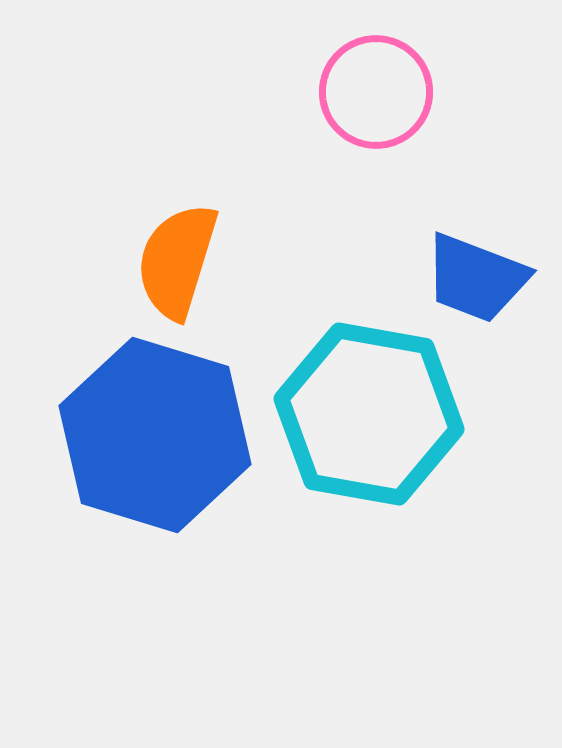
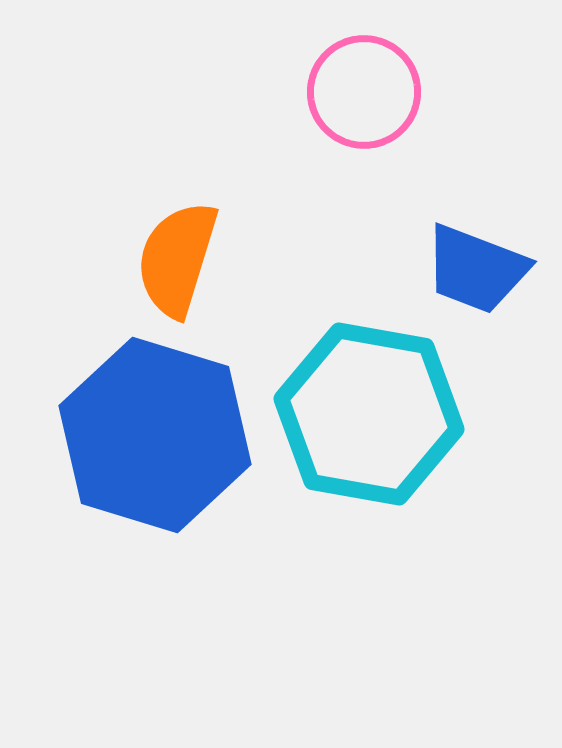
pink circle: moved 12 px left
orange semicircle: moved 2 px up
blue trapezoid: moved 9 px up
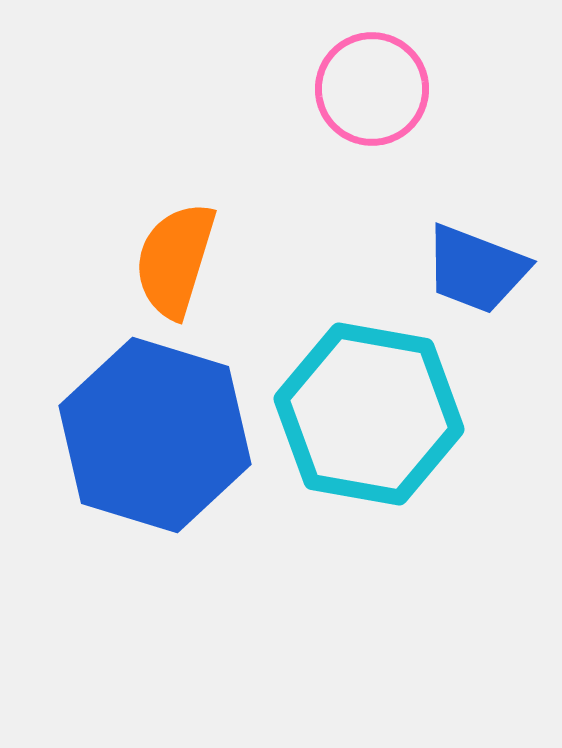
pink circle: moved 8 px right, 3 px up
orange semicircle: moved 2 px left, 1 px down
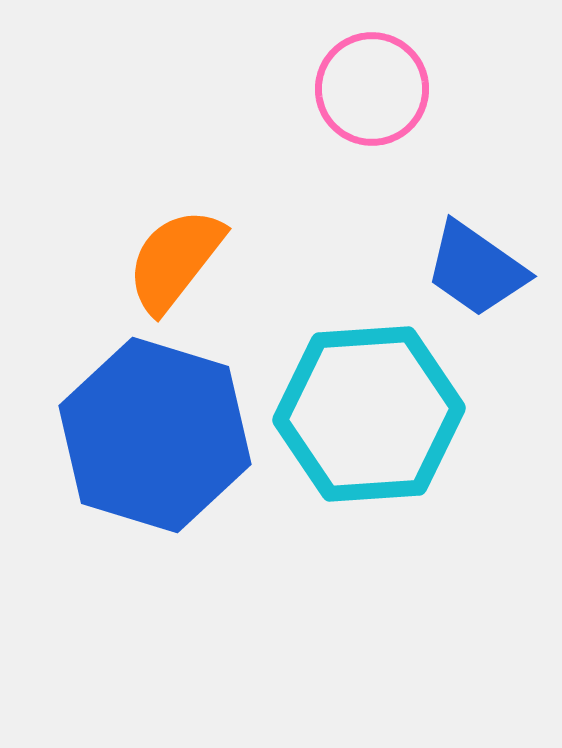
orange semicircle: rotated 21 degrees clockwise
blue trapezoid: rotated 14 degrees clockwise
cyan hexagon: rotated 14 degrees counterclockwise
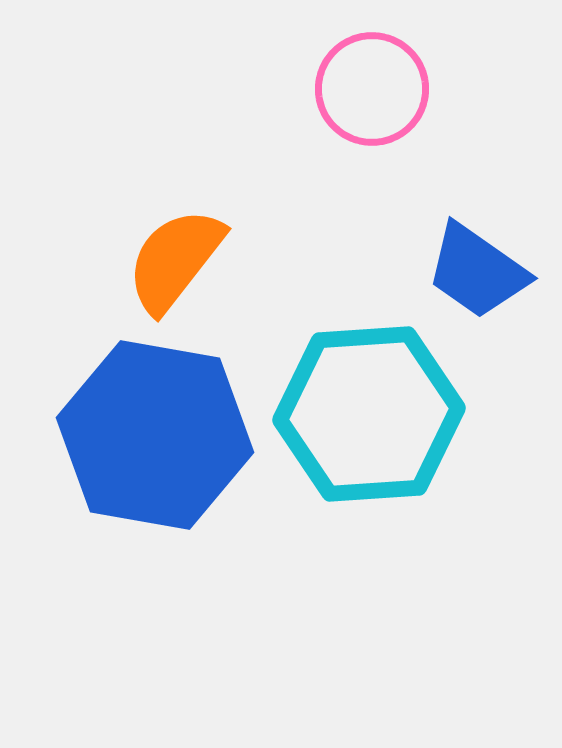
blue trapezoid: moved 1 px right, 2 px down
blue hexagon: rotated 7 degrees counterclockwise
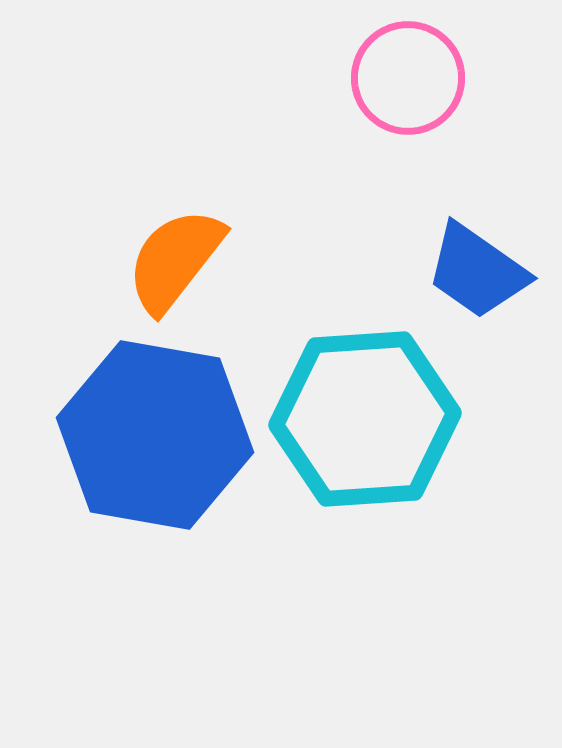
pink circle: moved 36 px right, 11 px up
cyan hexagon: moved 4 px left, 5 px down
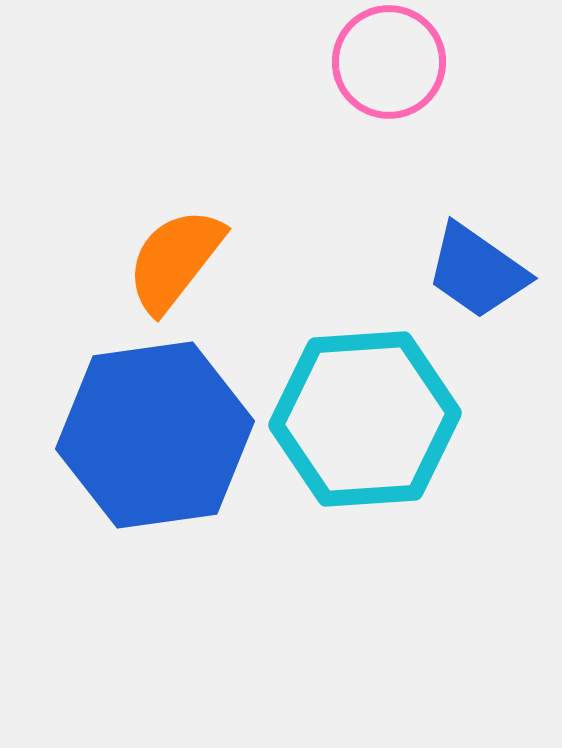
pink circle: moved 19 px left, 16 px up
blue hexagon: rotated 18 degrees counterclockwise
